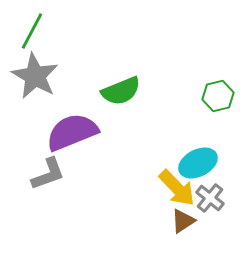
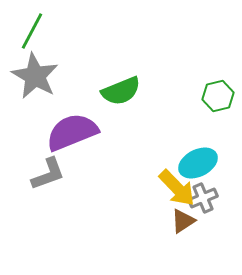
gray cross: moved 7 px left; rotated 28 degrees clockwise
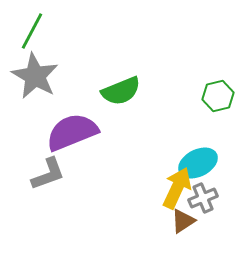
yellow arrow: rotated 111 degrees counterclockwise
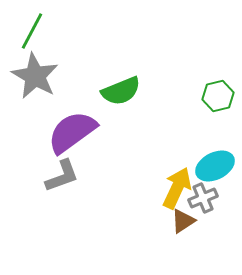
purple semicircle: rotated 14 degrees counterclockwise
cyan ellipse: moved 17 px right, 3 px down
gray L-shape: moved 14 px right, 2 px down
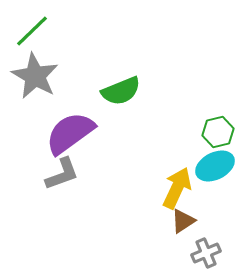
green line: rotated 18 degrees clockwise
green hexagon: moved 36 px down
purple semicircle: moved 2 px left, 1 px down
gray L-shape: moved 2 px up
gray cross: moved 3 px right, 55 px down
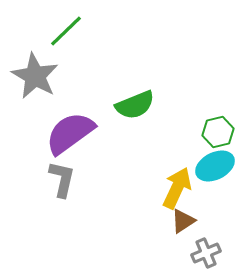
green line: moved 34 px right
green semicircle: moved 14 px right, 14 px down
gray L-shape: moved 5 px down; rotated 57 degrees counterclockwise
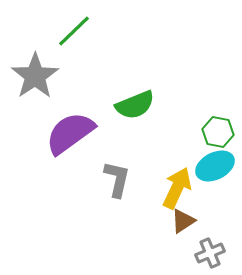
green line: moved 8 px right
gray star: rotated 9 degrees clockwise
green hexagon: rotated 24 degrees clockwise
gray L-shape: moved 55 px right
gray cross: moved 4 px right
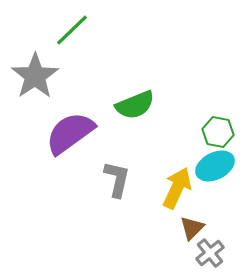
green line: moved 2 px left, 1 px up
brown triangle: moved 9 px right, 7 px down; rotated 12 degrees counterclockwise
gray cross: rotated 16 degrees counterclockwise
